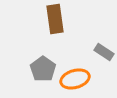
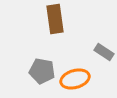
gray pentagon: moved 1 px left, 2 px down; rotated 25 degrees counterclockwise
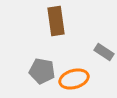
brown rectangle: moved 1 px right, 2 px down
orange ellipse: moved 1 px left
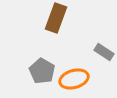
brown rectangle: moved 3 px up; rotated 28 degrees clockwise
gray pentagon: rotated 20 degrees clockwise
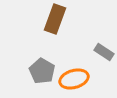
brown rectangle: moved 1 px left, 1 px down
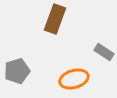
gray pentagon: moved 25 px left; rotated 25 degrees clockwise
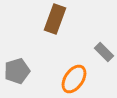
gray rectangle: rotated 12 degrees clockwise
orange ellipse: rotated 40 degrees counterclockwise
